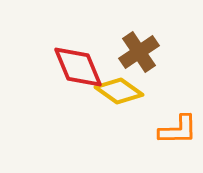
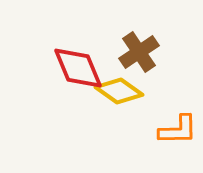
red diamond: moved 1 px down
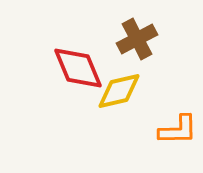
brown cross: moved 2 px left, 13 px up; rotated 6 degrees clockwise
yellow diamond: rotated 48 degrees counterclockwise
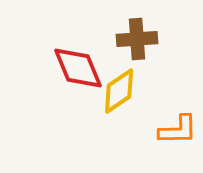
brown cross: rotated 24 degrees clockwise
yellow diamond: rotated 21 degrees counterclockwise
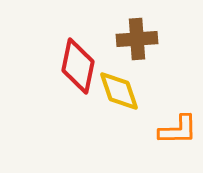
red diamond: moved 2 px up; rotated 34 degrees clockwise
yellow diamond: rotated 75 degrees counterclockwise
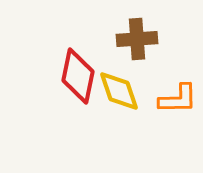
red diamond: moved 10 px down
orange L-shape: moved 31 px up
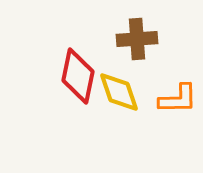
yellow diamond: moved 1 px down
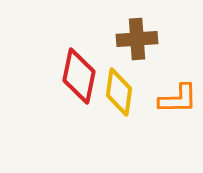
red diamond: moved 1 px right
yellow diamond: rotated 27 degrees clockwise
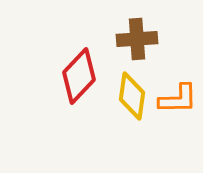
red diamond: rotated 32 degrees clockwise
yellow diamond: moved 13 px right, 4 px down
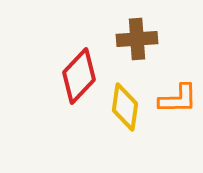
yellow diamond: moved 7 px left, 11 px down
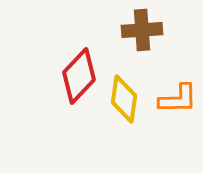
brown cross: moved 5 px right, 9 px up
yellow diamond: moved 1 px left, 8 px up
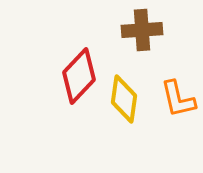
orange L-shape: rotated 78 degrees clockwise
